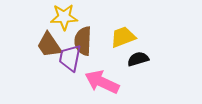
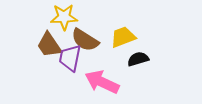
brown semicircle: moved 2 px right, 1 px up; rotated 60 degrees counterclockwise
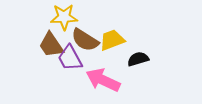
yellow trapezoid: moved 11 px left, 3 px down
brown trapezoid: moved 2 px right
purple trapezoid: rotated 40 degrees counterclockwise
pink arrow: moved 1 px right, 2 px up
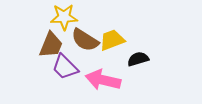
brown trapezoid: rotated 124 degrees counterclockwise
purple trapezoid: moved 5 px left, 9 px down; rotated 16 degrees counterclockwise
pink arrow: rotated 12 degrees counterclockwise
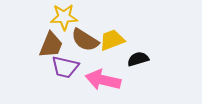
purple trapezoid: rotated 32 degrees counterclockwise
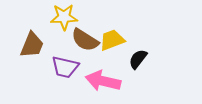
brown trapezoid: moved 19 px left
black semicircle: rotated 35 degrees counterclockwise
pink arrow: moved 1 px down
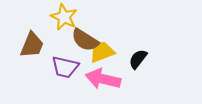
yellow star: rotated 28 degrees clockwise
yellow trapezoid: moved 10 px left, 12 px down
pink arrow: moved 2 px up
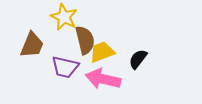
brown semicircle: rotated 136 degrees counterclockwise
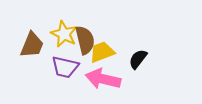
yellow star: moved 17 px down
